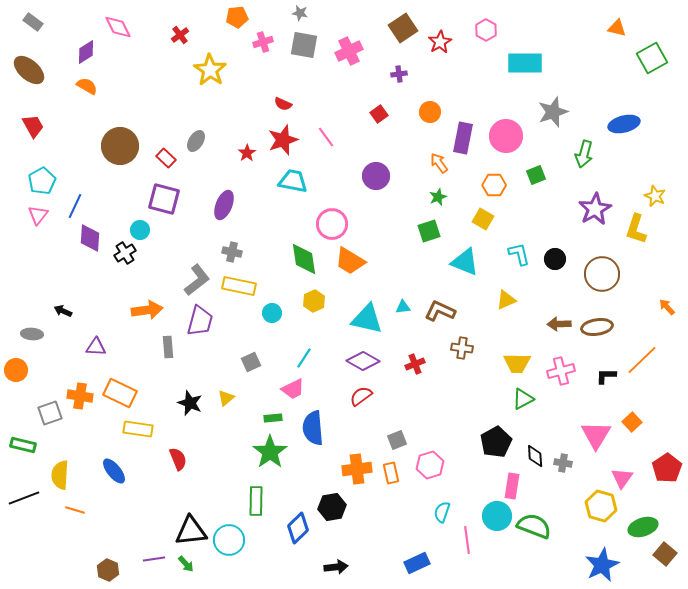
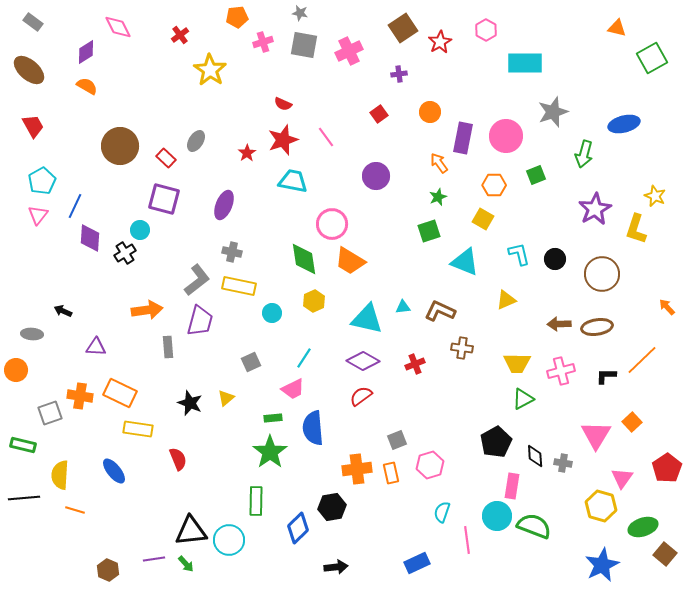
black line at (24, 498): rotated 16 degrees clockwise
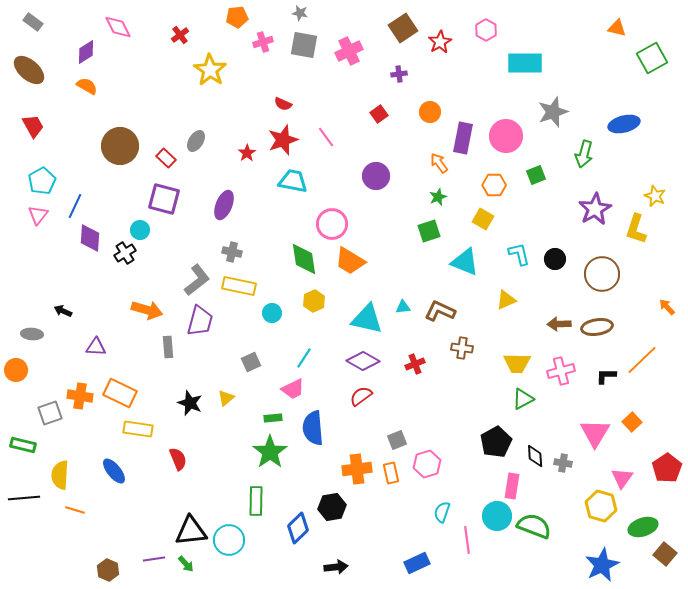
orange arrow at (147, 310): rotated 24 degrees clockwise
pink triangle at (596, 435): moved 1 px left, 2 px up
pink hexagon at (430, 465): moved 3 px left, 1 px up
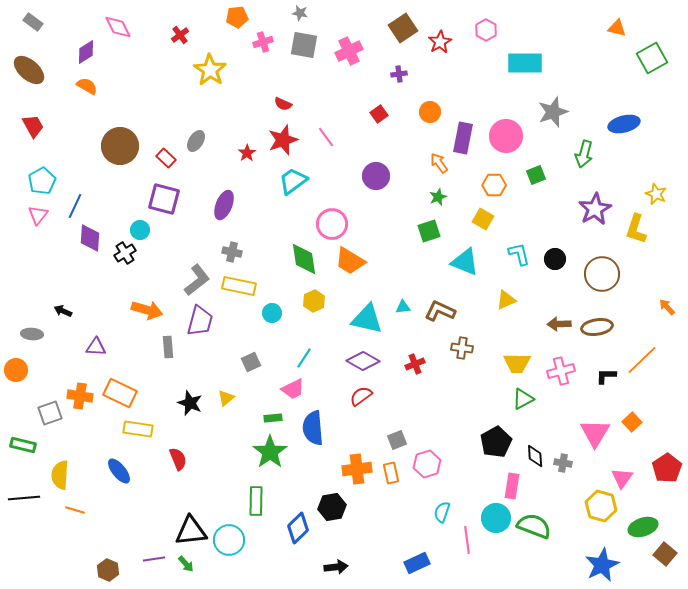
cyan trapezoid at (293, 181): rotated 48 degrees counterclockwise
yellow star at (655, 196): moved 1 px right, 2 px up
blue ellipse at (114, 471): moved 5 px right
cyan circle at (497, 516): moved 1 px left, 2 px down
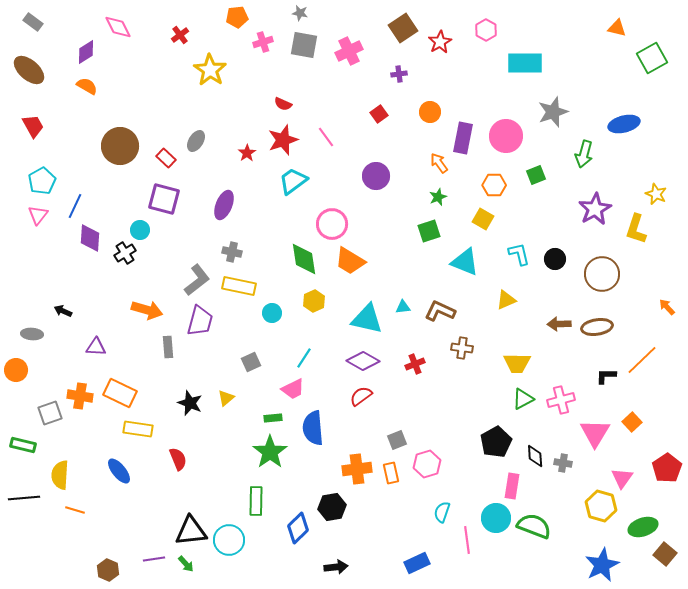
pink cross at (561, 371): moved 29 px down
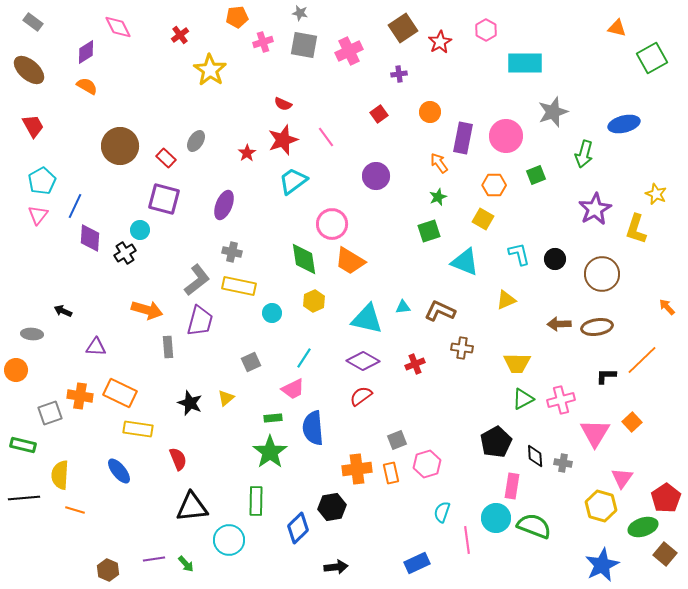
red pentagon at (667, 468): moved 1 px left, 30 px down
black triangle at (191, 531): moved 1 px right, 24 px up
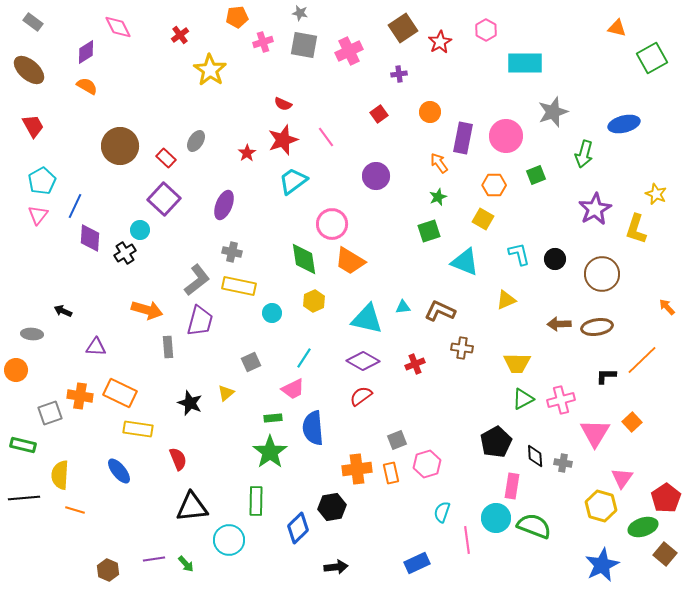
purple square at (164, 199): rotated 28 degrees clockwise
yellow triangle at (226, 398): moved 5 px up
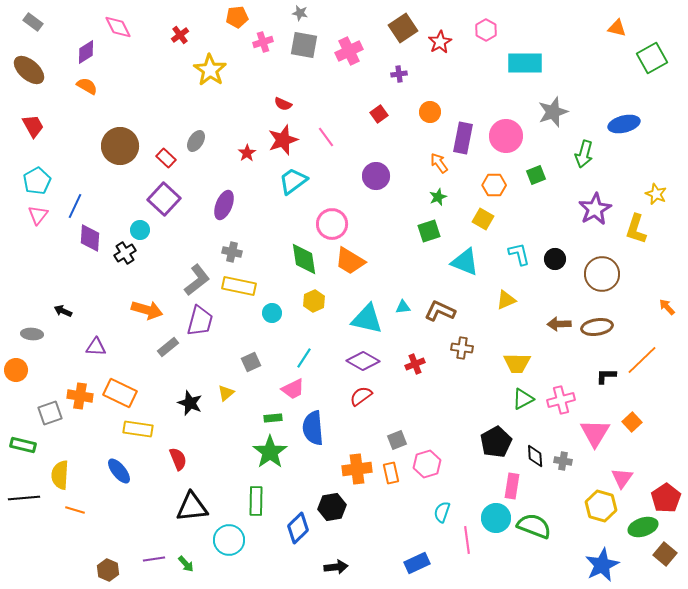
cyan pentagon at (42, 181): moved 5 px left
gray rectangle at (168, 347): rotated 55 degrees clockwise
gray cross at (563, 463): moved 2 px up
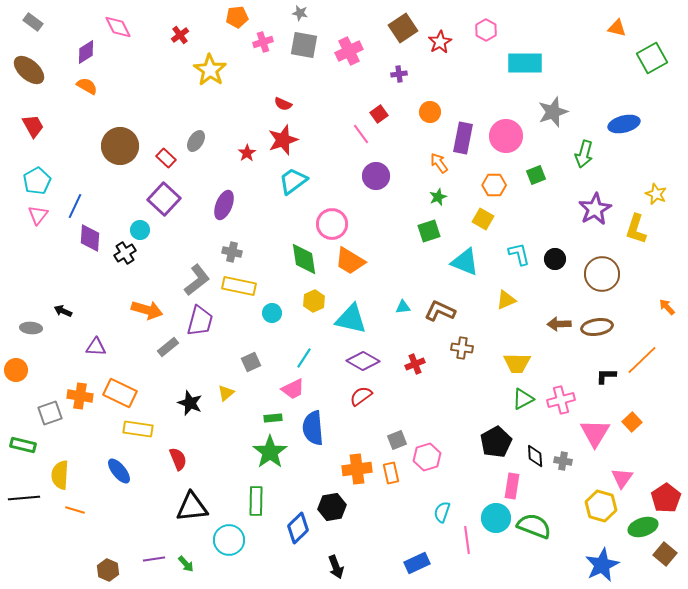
pink line at (326, 137): moved 35 px right, 3 px up
cyan triangle at (367, 319): moved 16 px left
gray ellipse at (32, 334): moved 1 px left, 6 px up
pink hexagon at (427, 464): moved 7 px up
black arrow at (336, 567): rotated 75 degrees clockwise
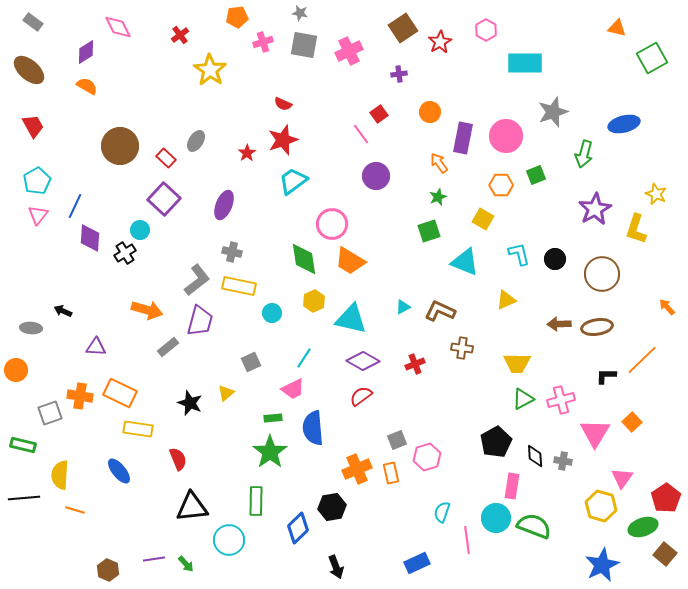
orange hexagon at (494, 185): moved 7 px right
cyan triangle at (403, 307): rotated 21 degrees counterclockwise
orange cross at (357, 469): rotated 16 degrees counterclockwise
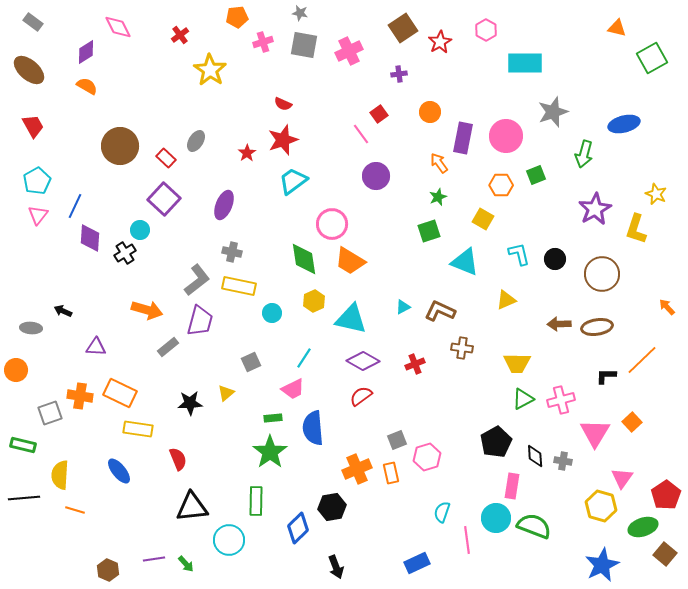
black star at (190, 403): rotated 25 degrees counterclockwise
red pentagon at (666, 498): moved 3 px up
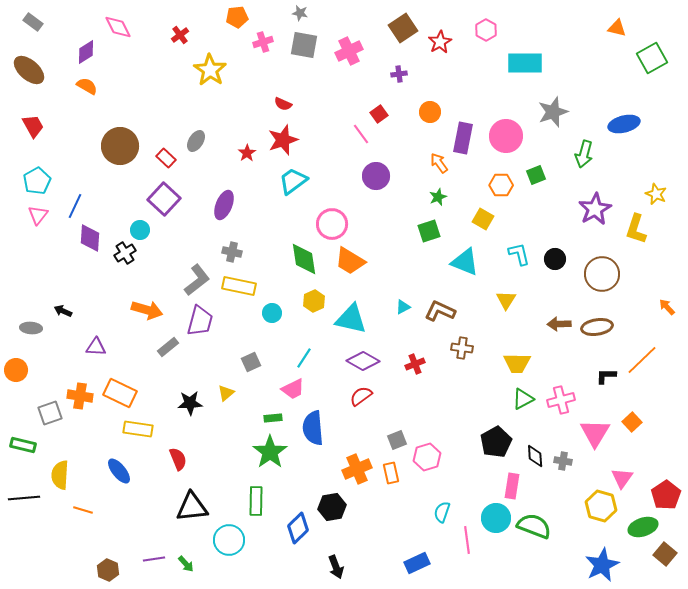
yellow triangle at (506, 300): rotated 35 degrees counterclockwise
orange line at (75, 510): moved 8 px right
